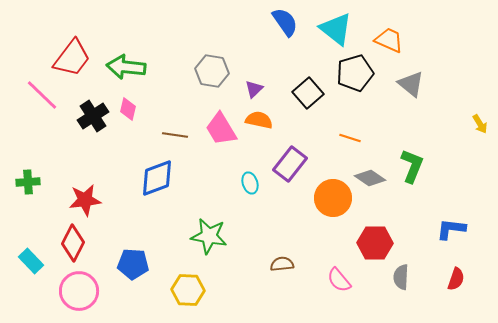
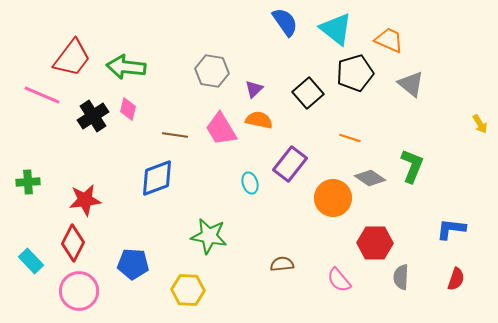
pink line: rotated 21 degrees counterclockwise
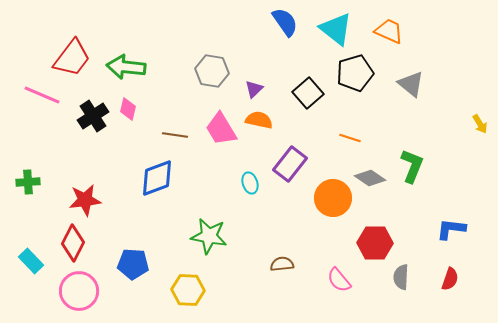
orange trapezoid: moved 9 px up
red semicircle: moved 6 px left
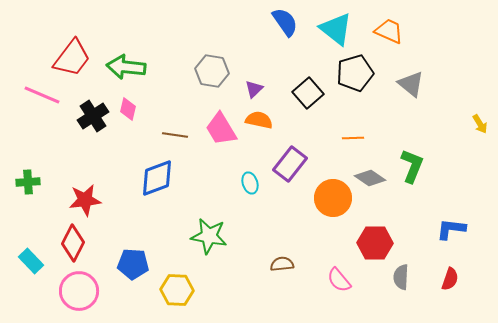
orange line: moved 3 px right; rotated 20 degrees counterclockwise
yellow hexagon: moved 11 px left
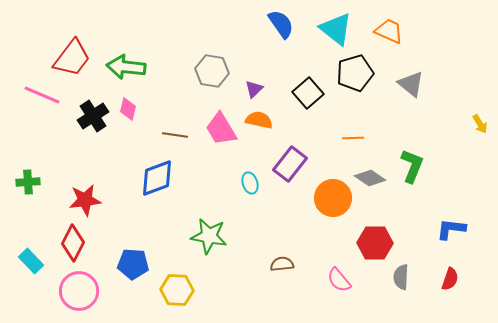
blue semicircle: moved 4 px left, 2 px down
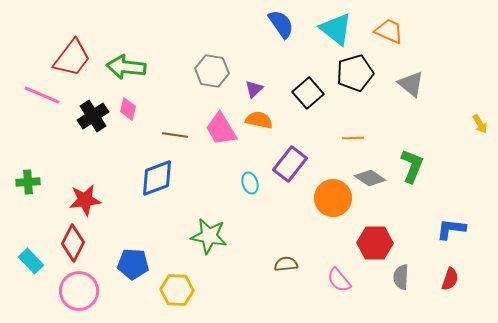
brown semicircle: moved 4 px right
